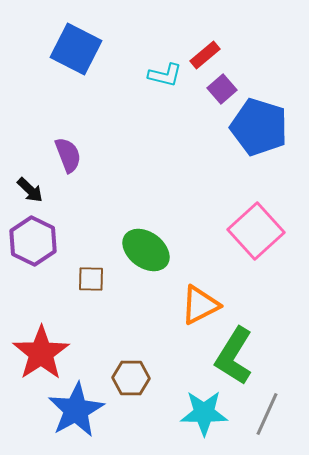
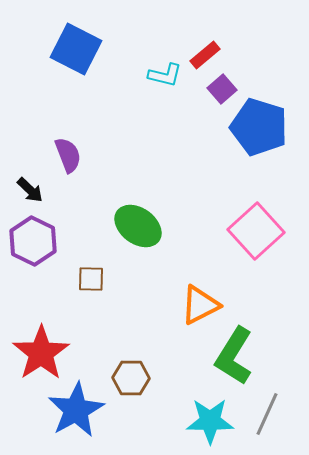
green ellipse: moved 8 px left, 24 px up
cyan star: moved 6 px right, 8 px down
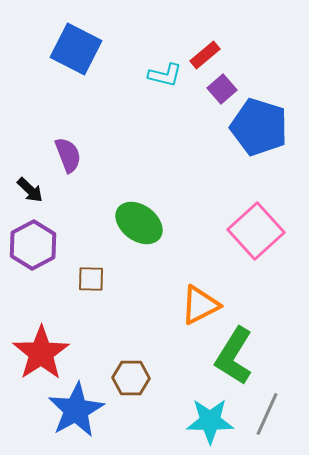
green ellipse: moved 1 px right, 3 px up
purple hexagon: moved 4 px down; rotated 6 degrees clockwise
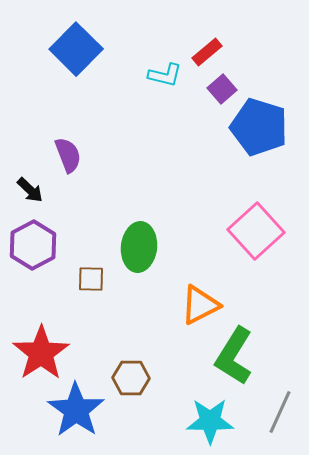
blue square: rotated 18 degrees clockwise
red rectangle: moved 2 px right, 3 px up
green ellipse: moved 24 px down; rotated 60 degrees clockwise
blue star: rotated 8 degrees counterclockwise
gray line: moved 13 px right, 2 px up
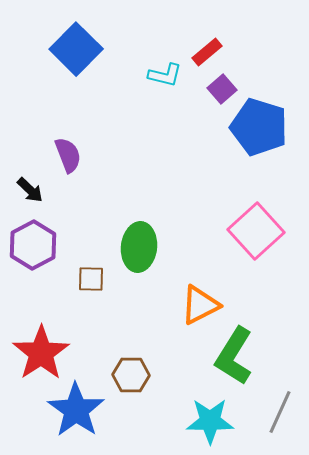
brown hexagon: moved 3 px up
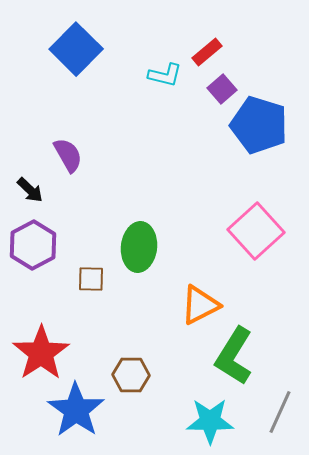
blue pentagon: moved 2 px up
purple semicircle: rotated 9 degrees counterclockwise
